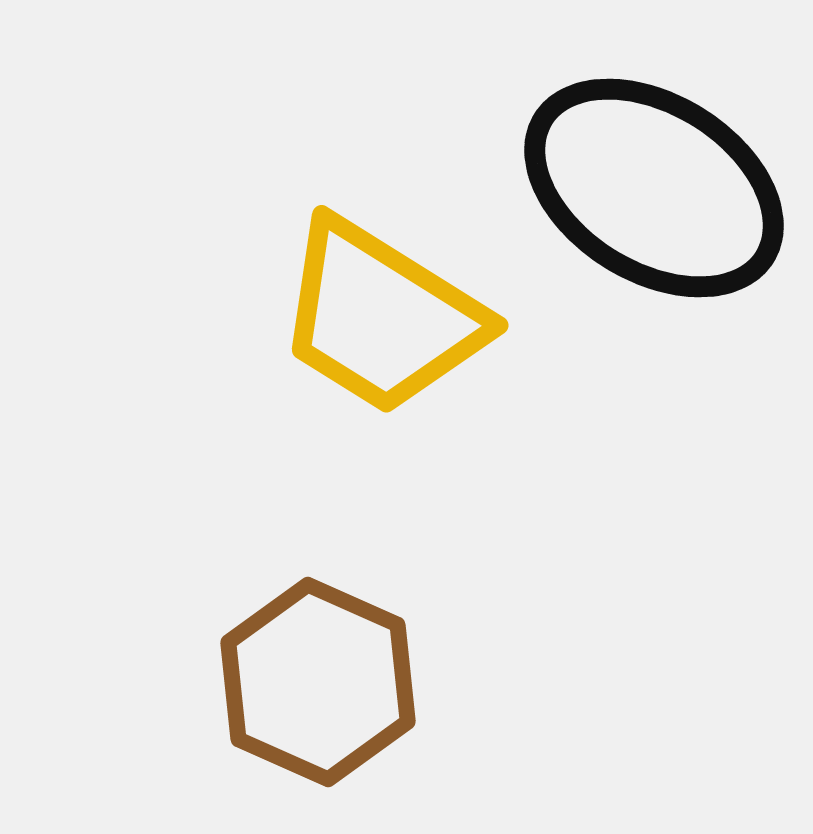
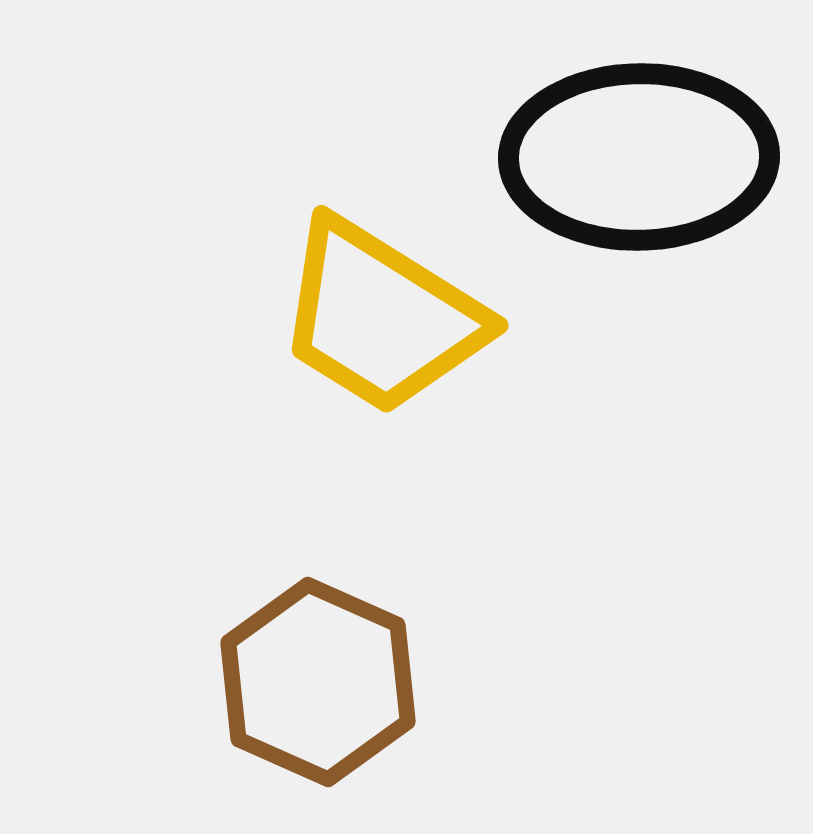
black ellipse: moved 15 px left, 31 px up; rotated 33 degrees counterclockwise
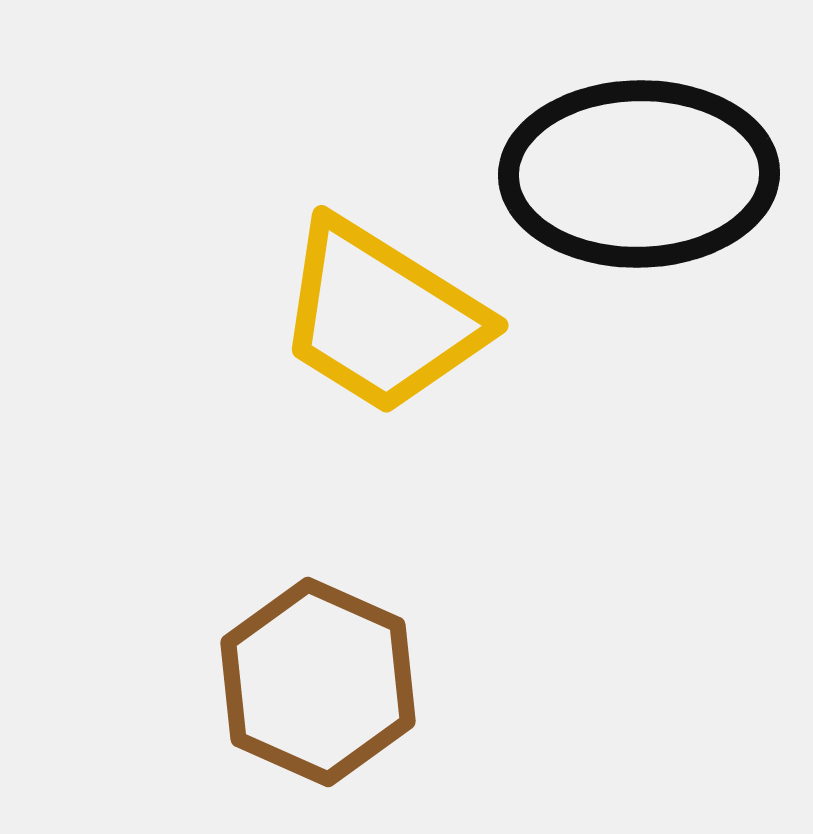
black ellipse: moved 17 px down
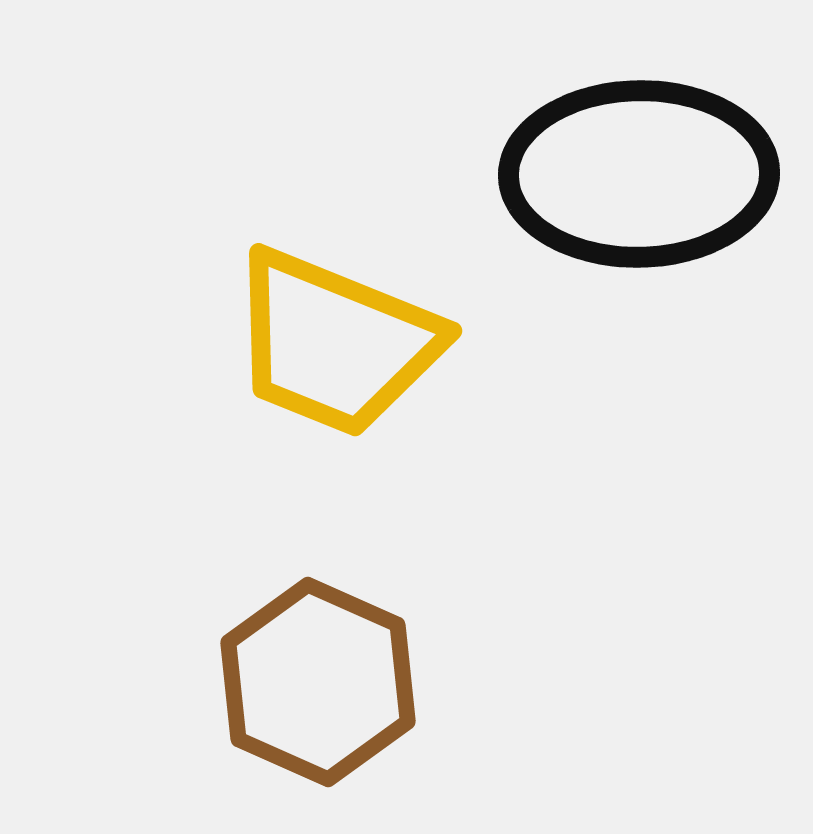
yellow trapezoid: moved 46 px left, 26 px down; rotated 10 degrees counterclockwise
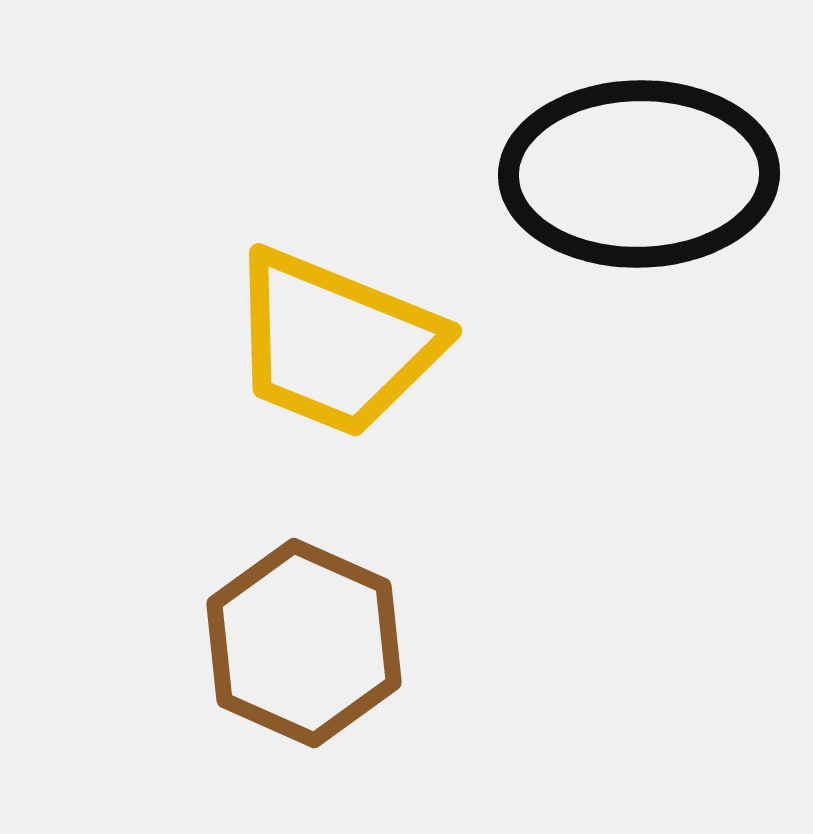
brown hexagon: moved 14 px left, 39 px up
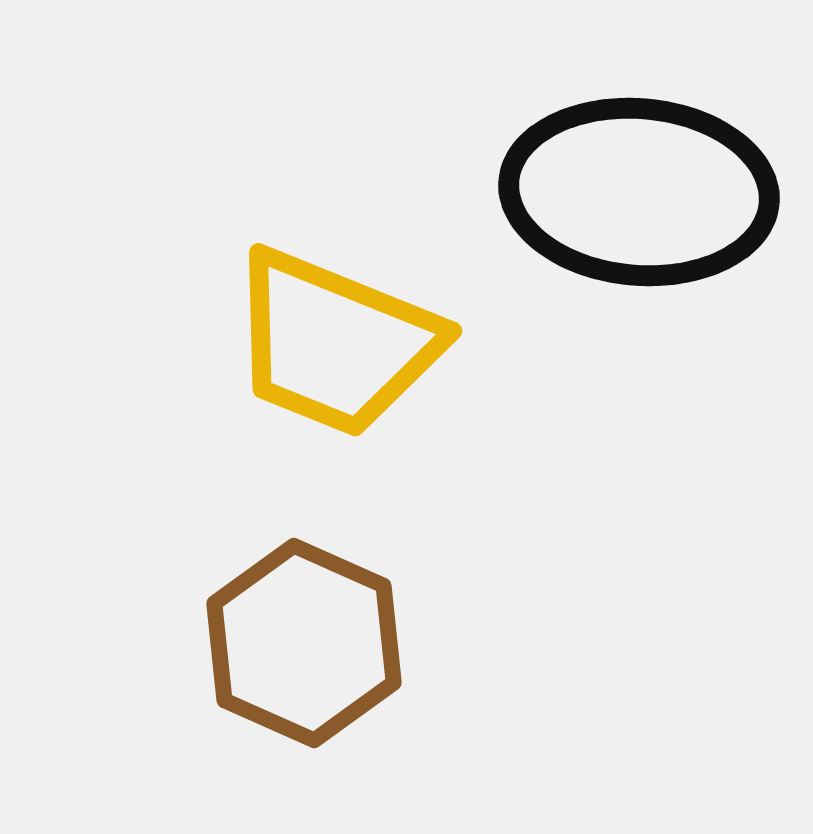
black ellipse: moved 18 px down; rotated 6 degrees clockwise
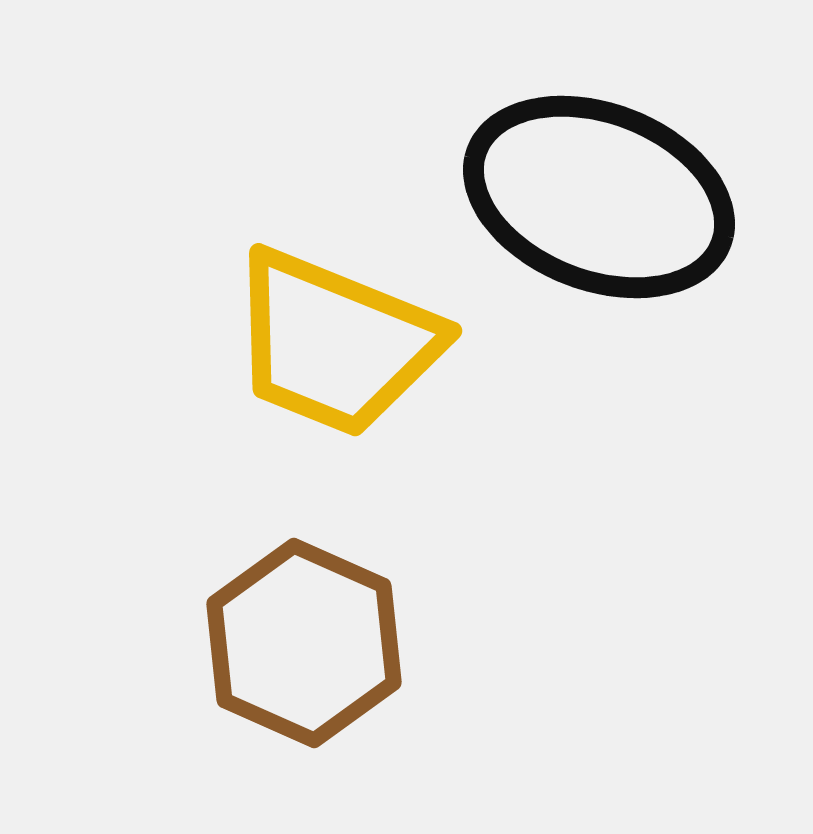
black ellipse: moved 40 px left, 5 px down; rotated 16 degrees clockwise
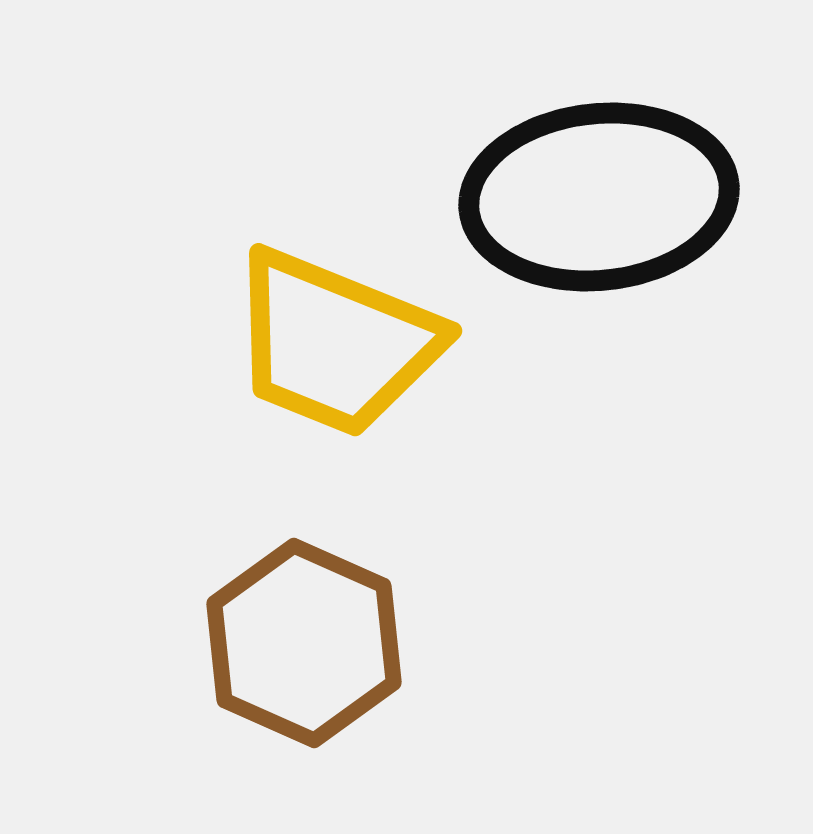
black ellipse: rotated 27 degrees counterclockwise
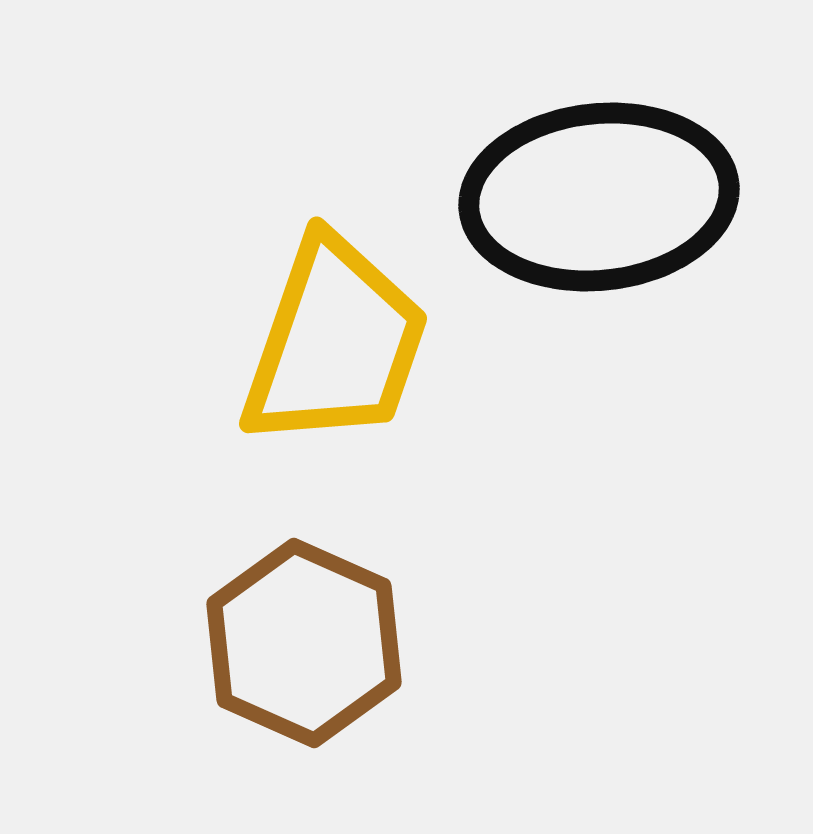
yellow trapezoid: rotated 93 degrees counterclockwise
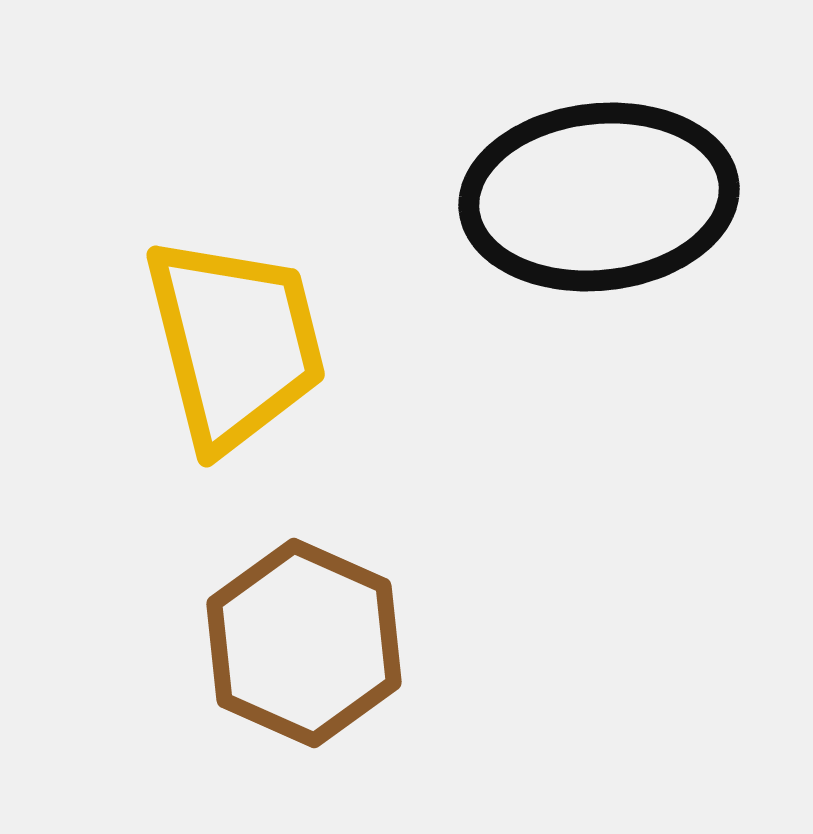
yellow trapezoid: moved 100 px left; rotated 33 degrees counterclockwise
